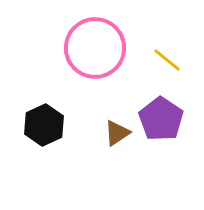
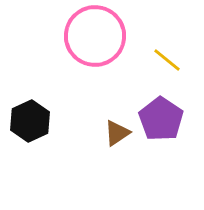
pink circle: moved 12 px up
black hexagon: moved 14 px left, 4 px up
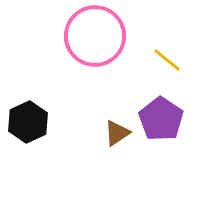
black hexagon: moved 2 px left, 1 px down
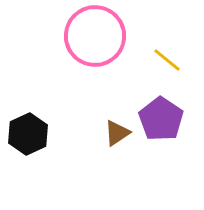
black hexagon: moved 12 px down
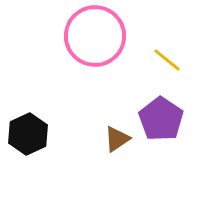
brown triangle: moved 6 px down
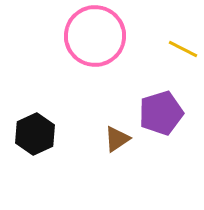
yellow line: moved 16 px right, 11 px up; rotated 12 degrees counterclockwise
purple pentagon: moved 6 px up; rotated 21 degrees clockwise
black hexagon: moved 7 px right
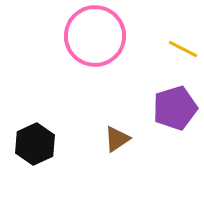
purple pentagon: moved 14 px right, 5 px up
black hexagon: moved 10 px down
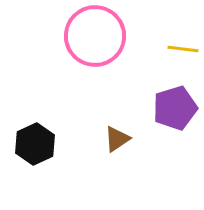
yellow line: rotated 20 degrees counterclockwise
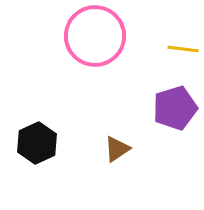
brown triangle: moved 10 px down
black hexagon: moved 2 px right, 1 px up
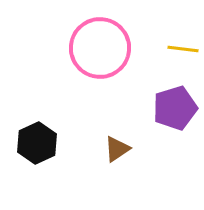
pink circle: moved 5 px right, 12 px down
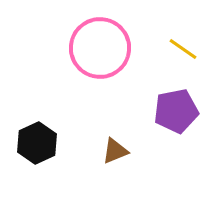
yellow line: rotated 28 degrees clockwise
purple pentagon: moved 1 px right, 3 px down; rotated 6 degrees clockwise
brown triangle: moved 2 px left, 2 px down; rotated 12 degrees clockwise
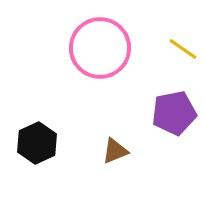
purple pentagon: moved 2 px left, 2 px down
